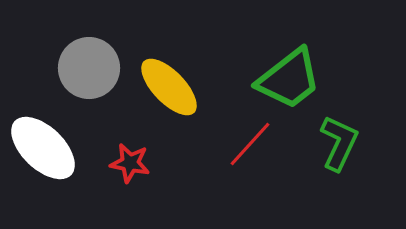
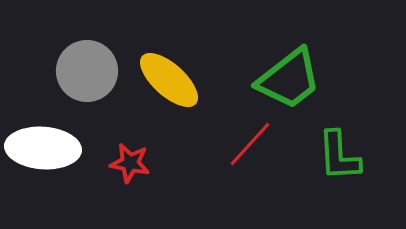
gray circle: moved 2 px left, 3 px down
yellow ellipse: moved 7 px up; rotated 4 degrees counterclockwise
green L-shape: moved 13 px down; rotated 152 degrees clockwise
white ellipse: rotated 40 degrees counterclockwise
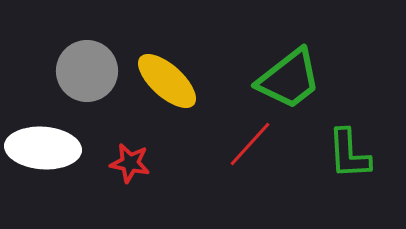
yellow ellipse: moved 2 px left, 1 px down
green L-shape: moved 10 px right, 2 px up
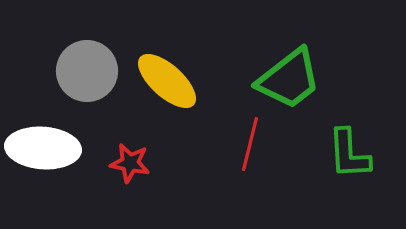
red line: rotated 28 degrees counterclockwise
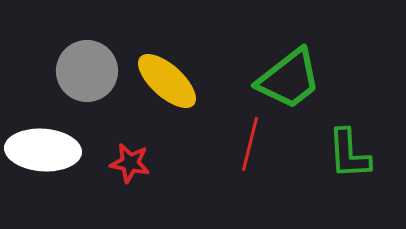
white ellipse: moved 2 px down
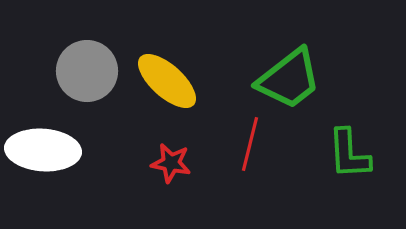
red star: moved 41 px right
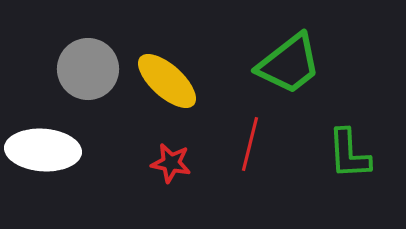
gray circle: moved 1 px right, 2 px up
green trapezoid: moved 15 px up
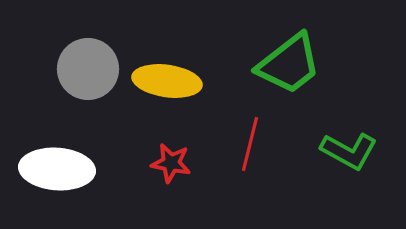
yellow ellipse: rotated 34 degrees counterclockwise
white ellipse: moved 14 px right, 19 px down
green L-shape: moved 3 px up; rotated 58 degrees counterclockwise
